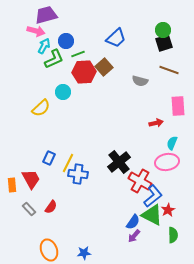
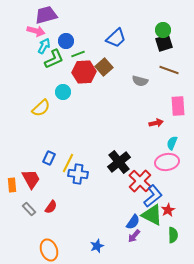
red cross: rotated 15 degrees clockwise
blue star: moved 13 px right, 7 px up; rotated 16 degrees counterclockwise
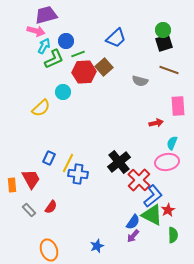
red cross: moved 1 px left, 1 px up
gray rectangle: moved 1 px down
purple arrow: moved 1 px left
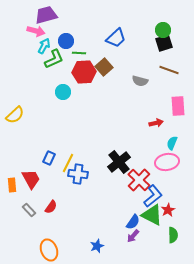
green line: moved 1 px right, 1 px up; rotated 24 degrees clockwise
yellow semicircle: moved 26 px left, 7 px down
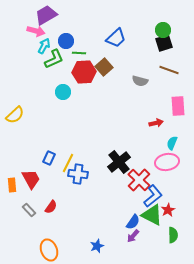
purple trapezoid: rotated 15 degrees counterclockwise
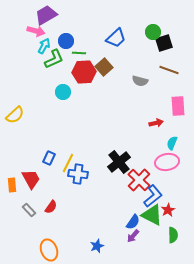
green circle: moved 10 px left, 2 px down
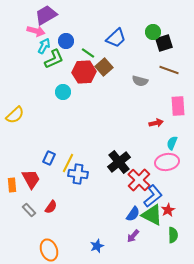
green line: moved 9 px right; rotated 32 degrees clockwise
blue semicircle: moved 8 px up
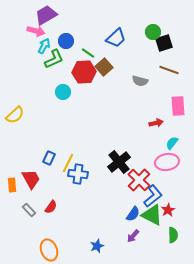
cyan semicircle: rotated 16 degrees clockwise
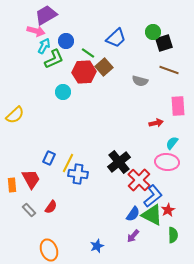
pink ellipse: rotated 15 degrees clockwise
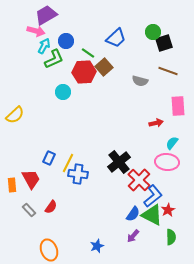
brown line: moved 1 px left, 1 px down
green semicircle: moved 2 px left, 2 px down
